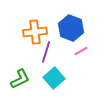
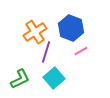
orange cross: rotated 25 degrees counterclockwise
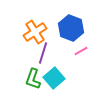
purple line: moved 3 px left, 1 px down
green L-shape: moved 13 px right; rotated 135 degrees clockwise
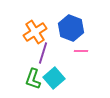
pink line: rotated 32 degrees clockwise
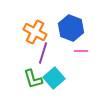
orange cross: rotated 30 degrees counterclockwise
green L-shape: rotated 35 degrees counterclockwise
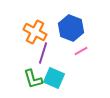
pink line: rotated 32 degrees counterclockwise
cyan square: rotated 25 degrees counterclockwise
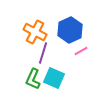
blue hexagon: moved 1 px left, 2 px down; rotated 15 degrees clockwise
green L-shape: rotated 40 degrees clockwise
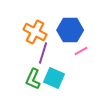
blue hexagon: rotated 25 degrees clockwise
